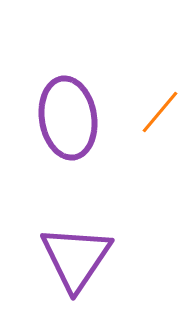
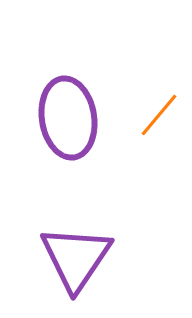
orange line: moved 1 px left, 3 px down
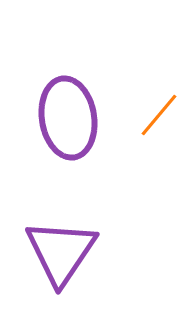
purple triangle: moved 15 px left, 6 px up
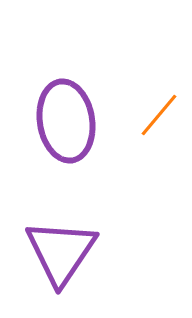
purple ellipse: moved 2 px left, 3 px down
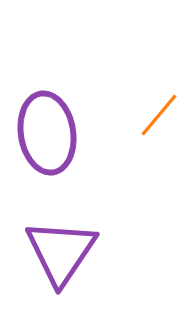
purple ellipse: moved 19 px left, 12 px down
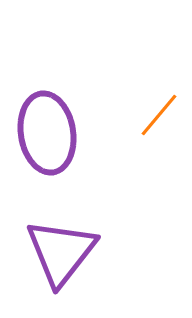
purple triangle: rotated 4 degrees clockwise
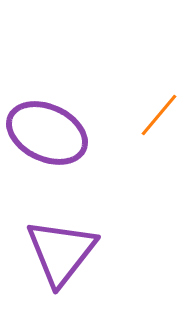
purple ellipse: rotated 56 degrees counterclockwise
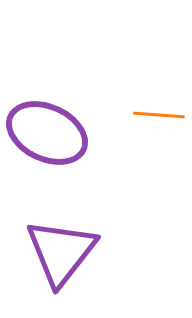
orange line: rotated 54 degrees clockwise
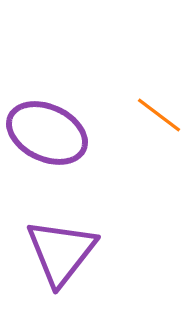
orange line: rotated 33 degrees clockwise
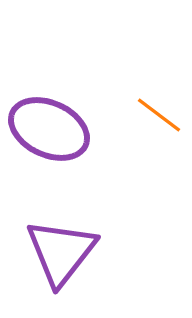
purple ellipse: moved 2 px right, 4 px up
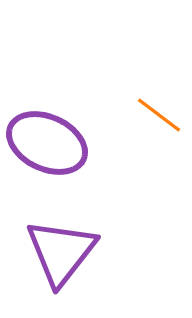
purple ellipse: moved 2 px left, 14 px down
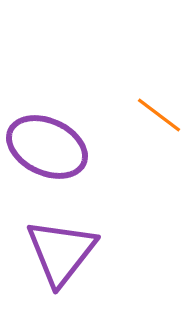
purple ellipse: moved 4 px down
